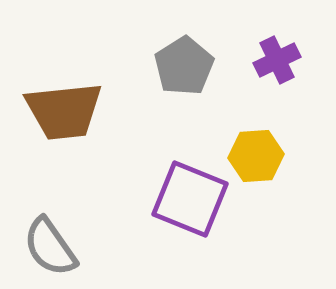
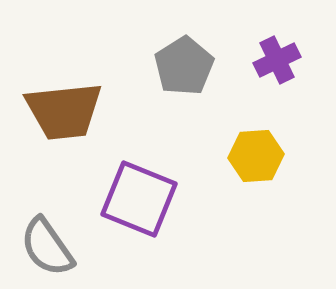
purple square: moved 51 px left
gray semicircle: moved 3 px left
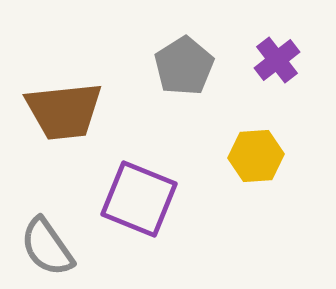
purple cross: rotated 12 degrees counterclockwise
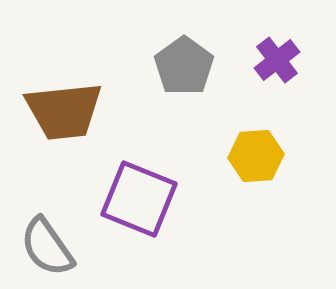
gray pentagon: rotated 4 degrees counterclockwise
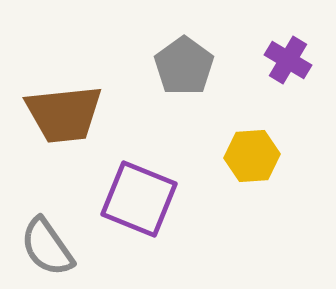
purple cross: moved 11 px right; rotated 21 degrees counterclockwise
brown trapezoid: moved 3 px down
yellow hexagon: moved 4 px left
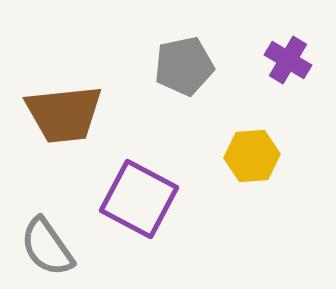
gray pentagon: rotated 24 degrees clockwise
purple square: rotated 6 degrees clockwise
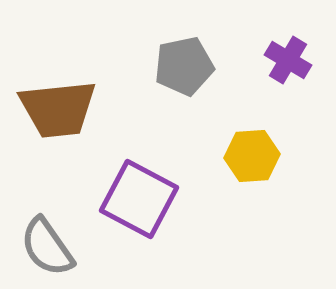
brown trapezoid: moved 6 px left, 5 px up
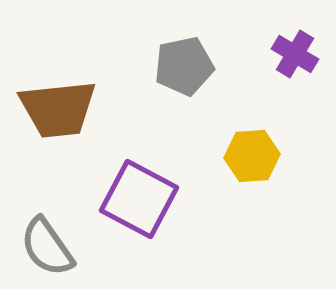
purple cross: moved 7 px right, 6 px up
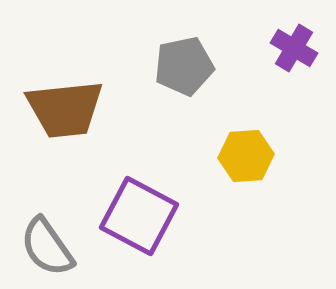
purple cross: moved 1 px left, 6 px up
brown trapezoid: moved 7 px right
yellow hexagon: moved 6 px left
purple square: moved 17 px down
